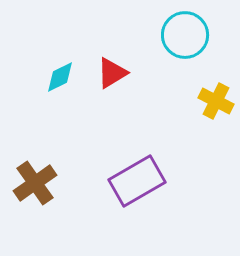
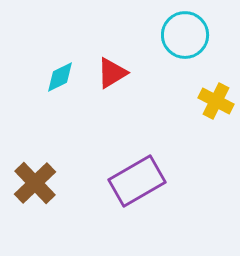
brown cross: rotated 9 degrees counterclockwise
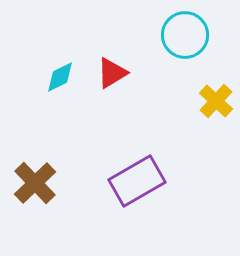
yellow cross: rotated 16 degrees clockwise
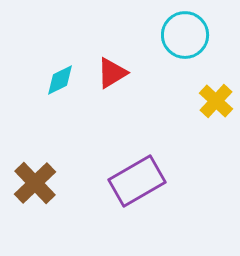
cyan diamond: moved 3 px down
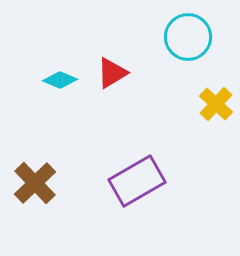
cyan circle: moved 3 px right, 2 px down
cyan diamond: rotated 48 degrees clockwise
yellow cross: moved 3 px down
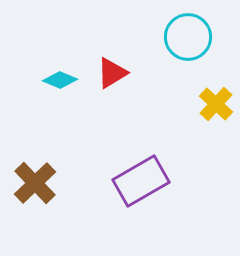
purple rectangle: moved 4 px right
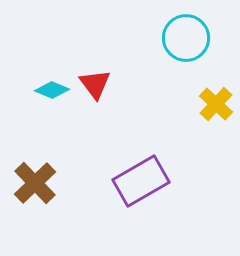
cyan circle: moved 2 px left, 1 px down
red triangle: moved 17 px left, 11 px down; rotated 36 degrees counterclockwise
cyan diamond: moved 8 px left, 10 px down
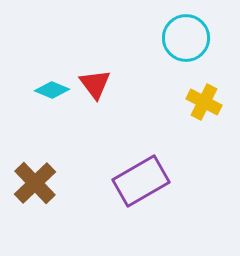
yellow cross: moved 12 px left, 2 px up; rotated 16 degrees counterclockwise
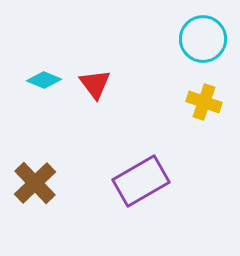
cyan circle: moved 17 px right, 1 px down
cyan diamond: moved 8 px left, 10 px up
yellow cross: rotated 8 degrees counterclockwise
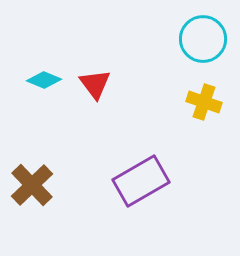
brown cross: moved 3 px left, 2 px down
